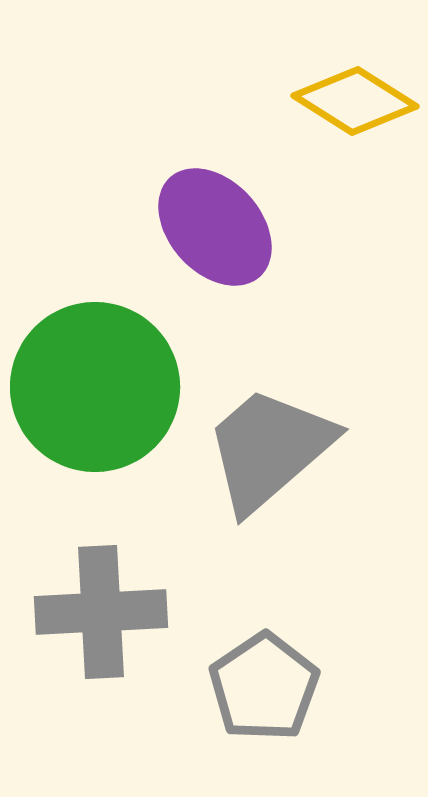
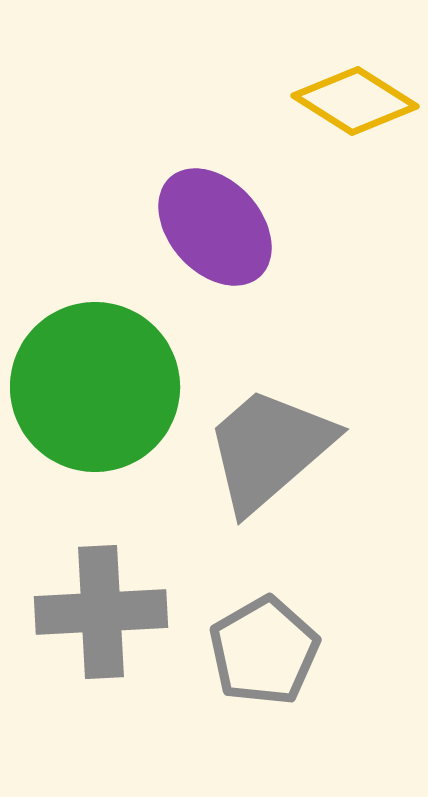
gray pentagon: moved 36 px up; rotated 4 degrees clockwise
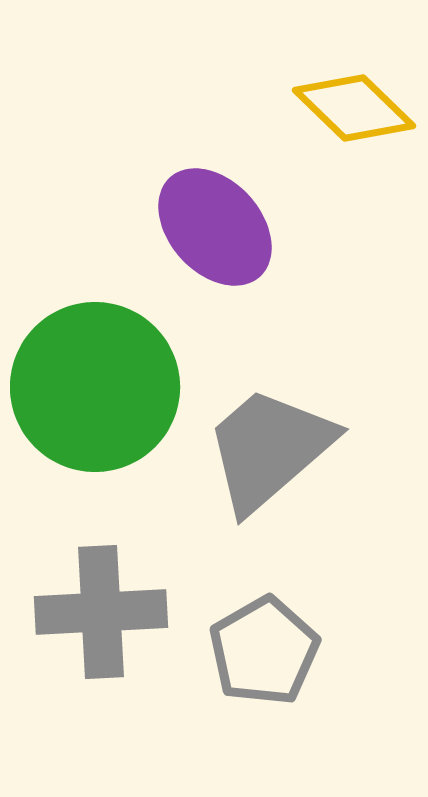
yellow diamond: moved 1 px left, 7 px down; rotated 12 degrees clockwise
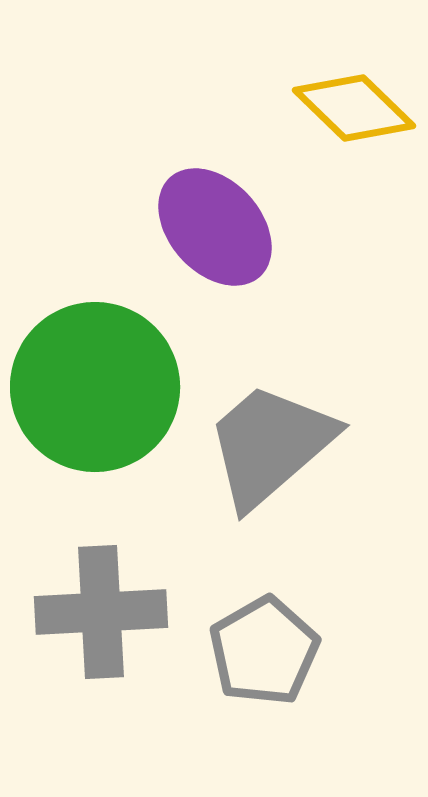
gray trapezoid: moved 1 px right, 4 px up
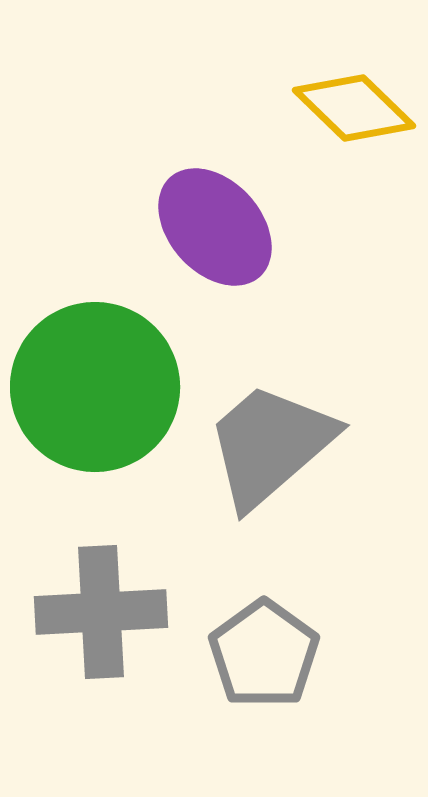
gray pentagon: moved 3 px down; rotated 6 degrees counterclockwise
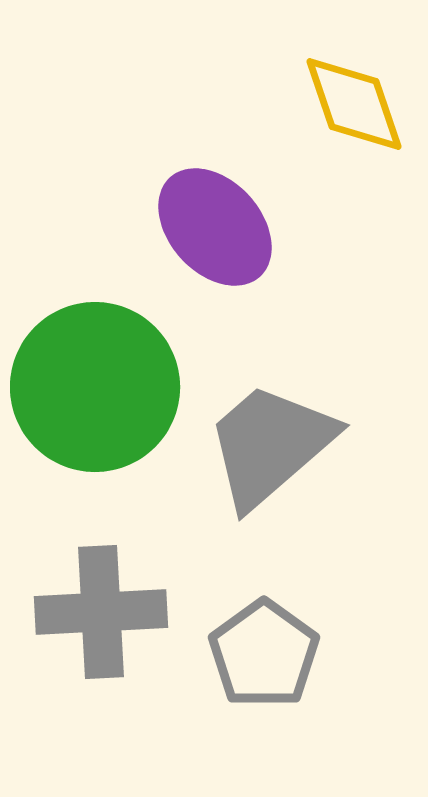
yellow diamond: moved 4 px up; rotated 27 degrees clockwise
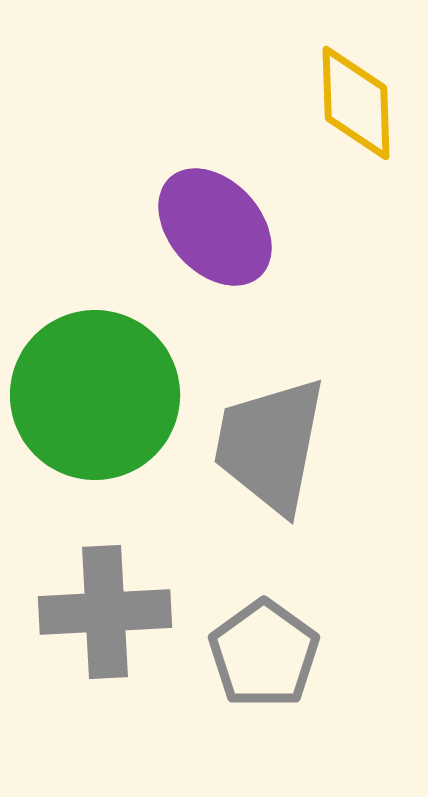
yellow diamond: moved 2 px right, 1 px up; rotated 17 degrees clockwise
green circle: moved 8 px down
gray trapezoid: rotated 38 degrees counterclockwise
gray cross: moved 4 px right
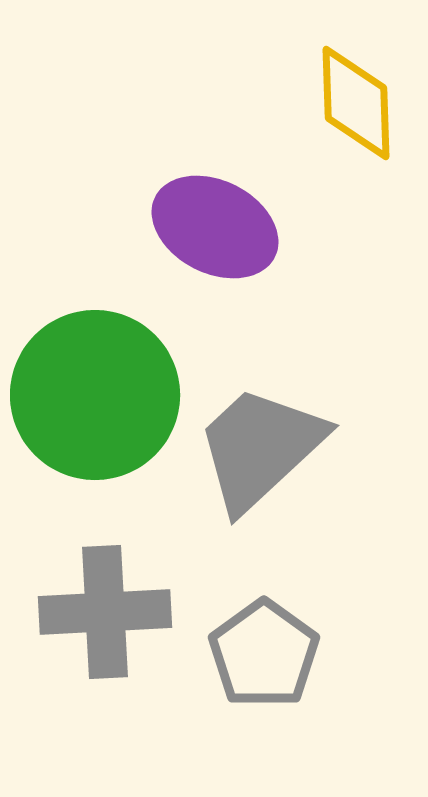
purple ellipse: rotated 21 degrees counterclockwise
gray trapezoid: moved 10 px left, 3 px down; rotated 36 degrees clockwise
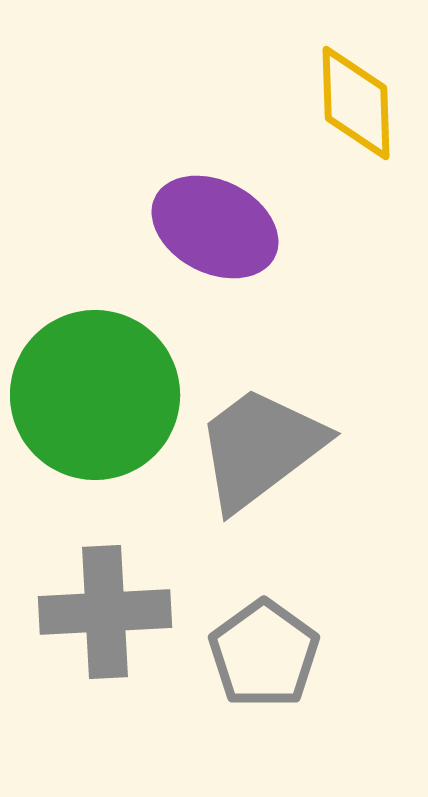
gray trapezoid: rotated 6 degrees clockwise
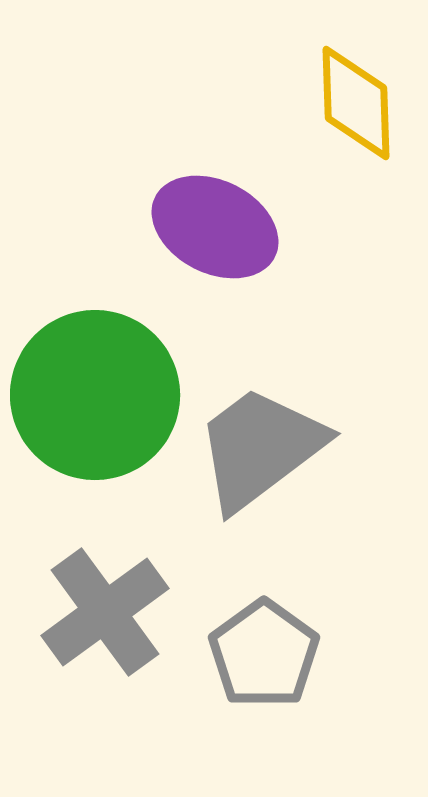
gray cross: rotated 33 degrees counterclockwise
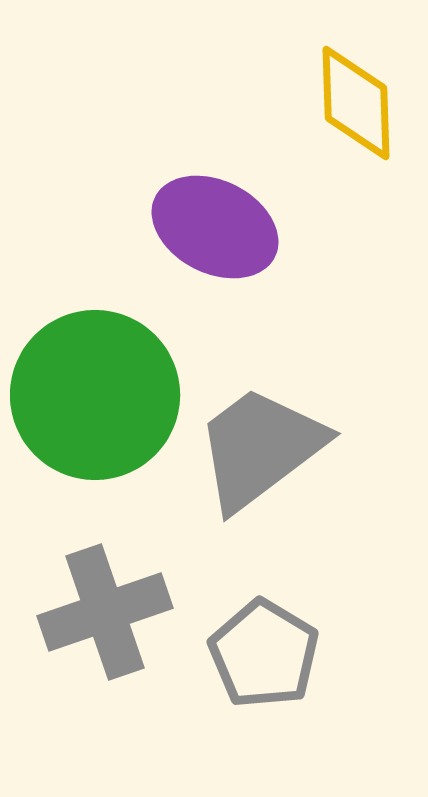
gray cross: rotated 17 degrees clockwise
gray pentagon: rotated 5 degrees counterclockwise
